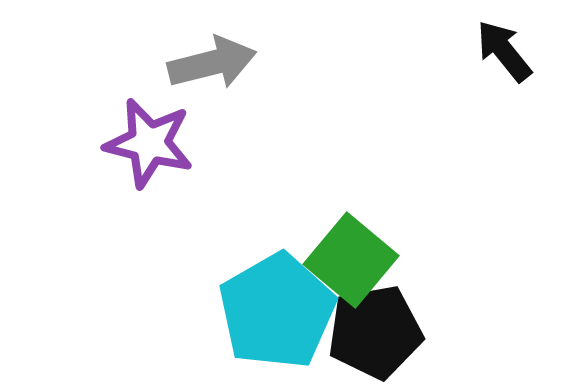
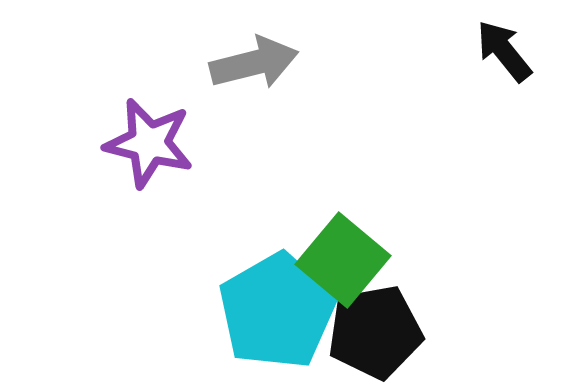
gray arrow: moved 42 px right
green square: moved 8 px left
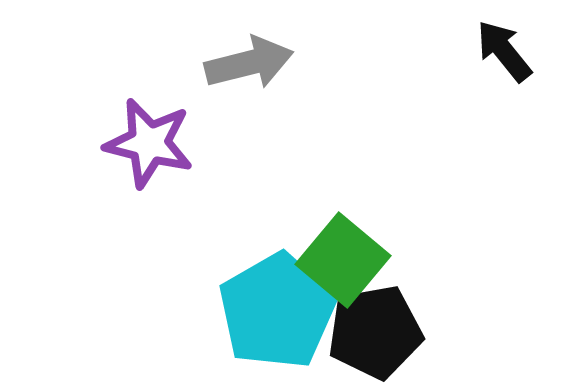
gray arrow: moved 5 px left
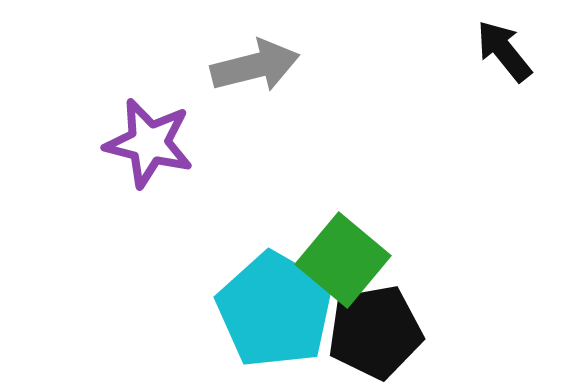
gray arrow: moved 6 px right, 3 px down
cyan pentagon: moved 2 px left, 1 px up; rotated 12 degrees counterclockwise
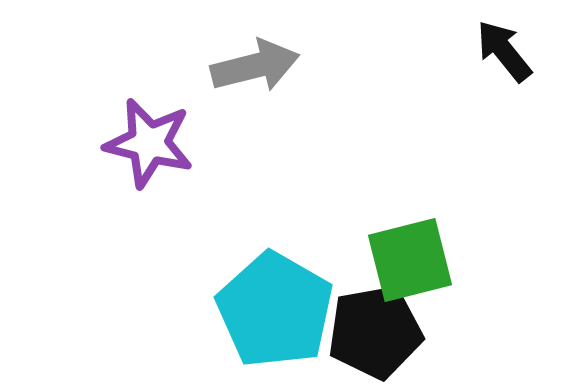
green square: moved 67 px right; rotated 36 degrees clockwise
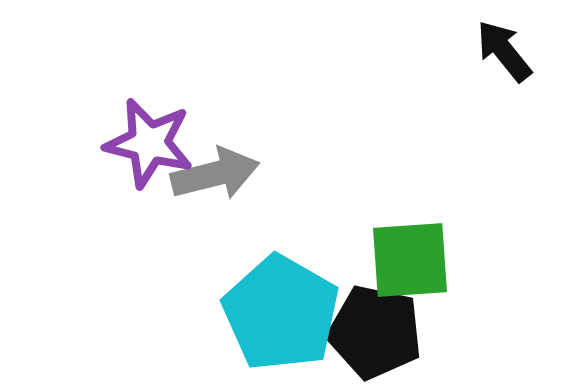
gray arrow: moved 40 px left, 108 px down
green square: rotated 10 degrees clockwise
cyan pentagon: moved 6 px right, 3 px down
black pentagon: rotated 22 degrees clockwise
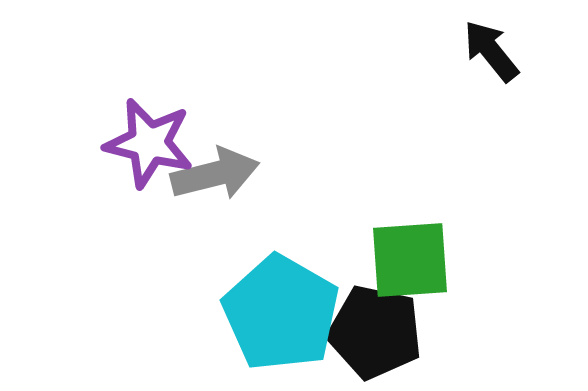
black arrow: moved 13 px left
